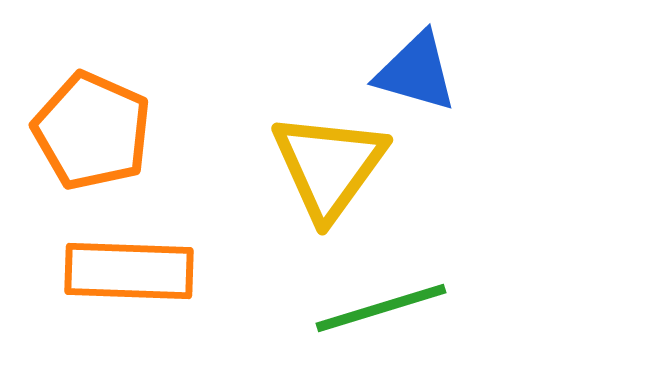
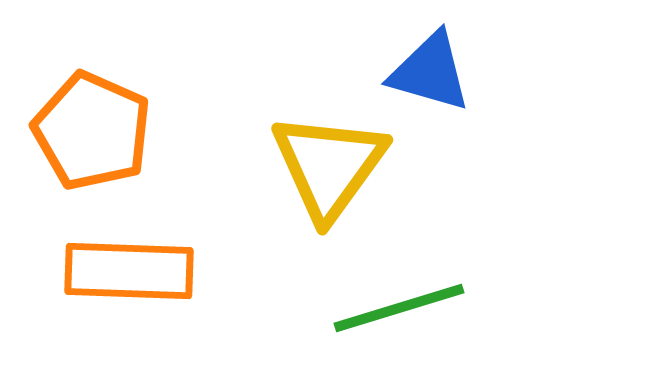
blue triangle: moved 14 px right
green line: moved 18 px right
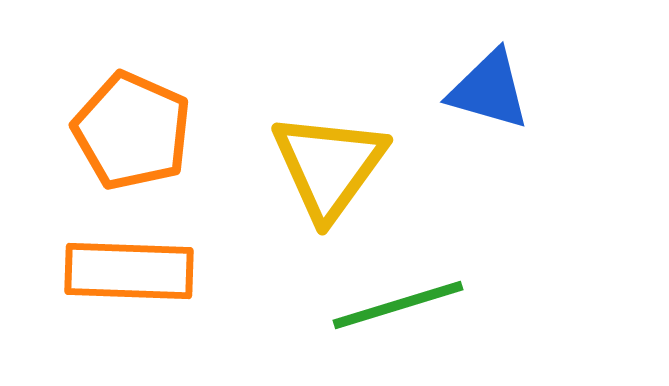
blue triangle: moved 59 px right, 18 px down
orange pentagon: moved 40 px right
green line: moved 1 px left, 3 px up
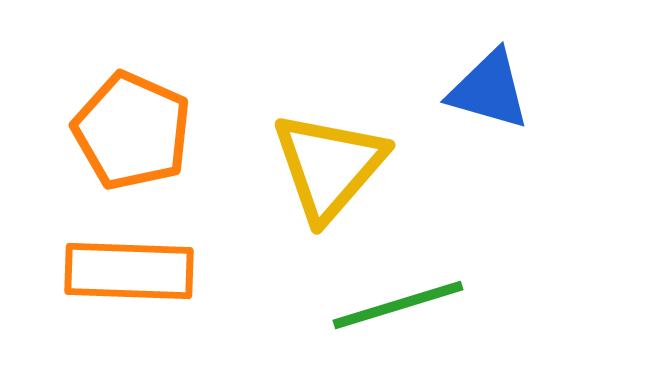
yellow triangle: rotated 5 degrees clockwise
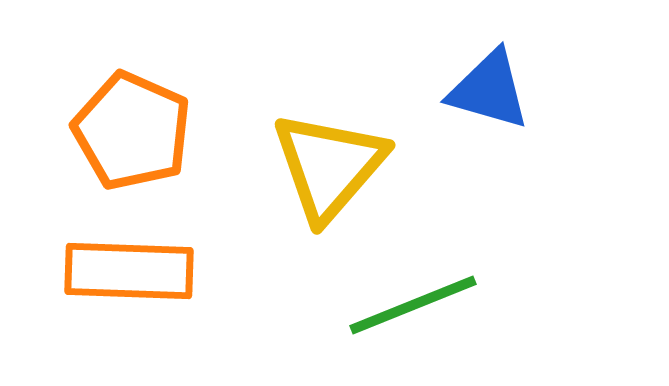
green line: moved 15 px right; rotated 5 degrees counterclockwise
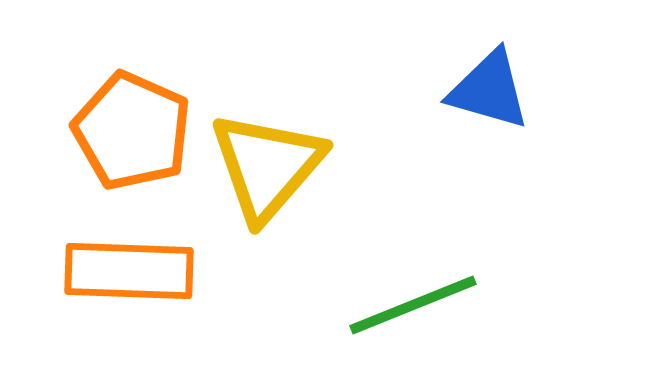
yellow triangle: moved 62 px left
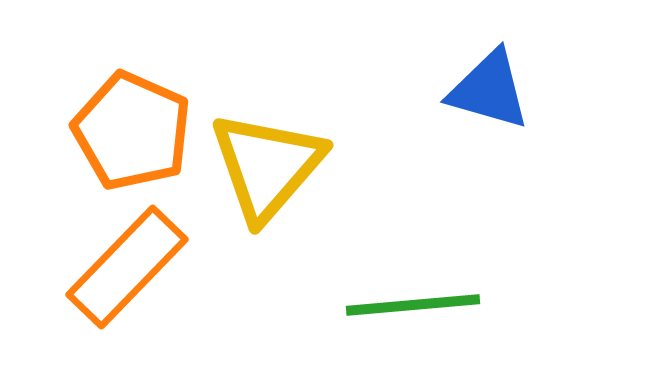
orange rectangle: moved 2 px left, 4 px up; rotated 48 degrees counterclockwise
green line: rotated 17 degrees clockwise
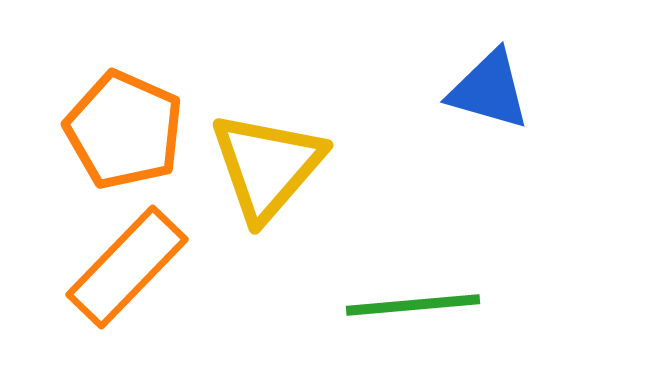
orange pentagon: moved 8 px left, 1 px up
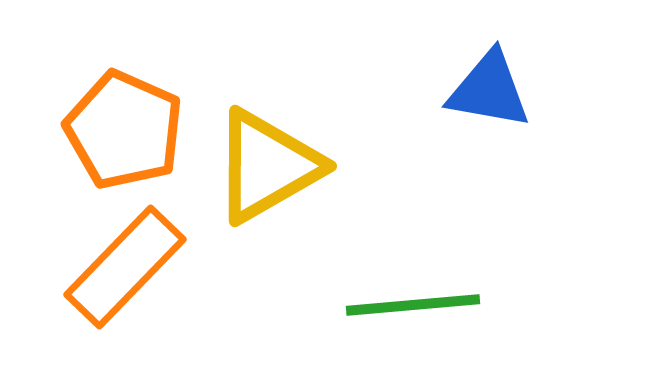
blue triangle: rotated 6 degrees counterclockwise
yellow triangle: rotated 19 degrees clockwise
orange rectangle: moved 2 px left
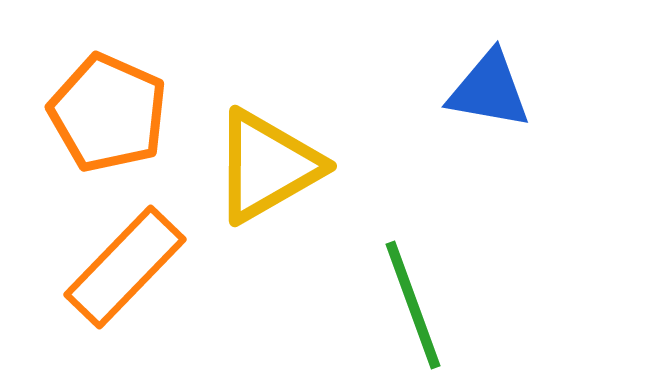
orange pentagon: moved 16 px left, 17 px up
green line: rotated 75 degrees clockwise
